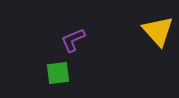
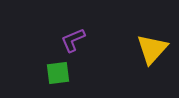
yellow triangle: moved 6 px left, 18 px down; rotated 24 degrees clockwise
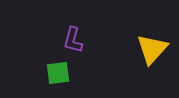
purple L-shape: rotated 52 degrees counterclockwise
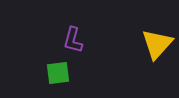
yellow triangle: moved 5 px right, 5 px up
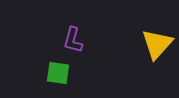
green square: rotated 15 degrees clockwise
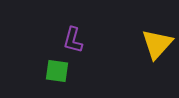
green square: moved 1 px left, 2 px up
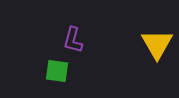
yellow triangle: rotated 12 degrees counterclockwise
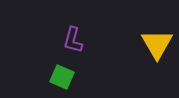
green square: moved 5 px right, 6 px down; rotated 15 degrees clockwise
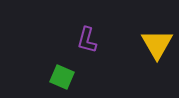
purple L-shape: moved 14 px right
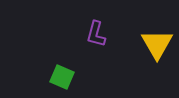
purple L-shape: moved 9 px right, 6 px up
